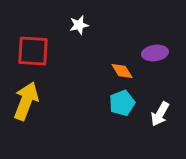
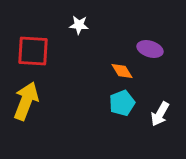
white star: rotated 18 degrees clockwise
purple ellipse: moved 5 px left, 4 px up; rotated 25 degrees clockwise
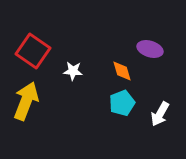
white star: moved 6 px left, 46 px down
red square: rotated 32 degrees clockwise
orange diamond: rotated 15 degrees clockwise
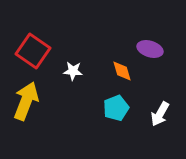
cyan pentagon: moved 6 px left, 5 px down
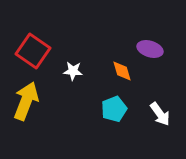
cyan pentagon: moved 2 px left, 1 px down
white arrow: rotated 65 degrees counterclockwise
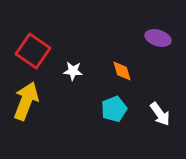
purple ellipse: moved 8 px right, 11 px up
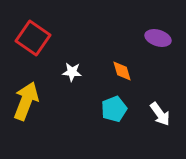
red square: moved 13 px up
white star: moved 1 px left, 1 px down
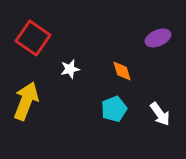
purple ellipse: rotated 40 degrees counterclockwise
white star: moved 2 px left, 3 px up; rotated 18 degrees counterclockwise
